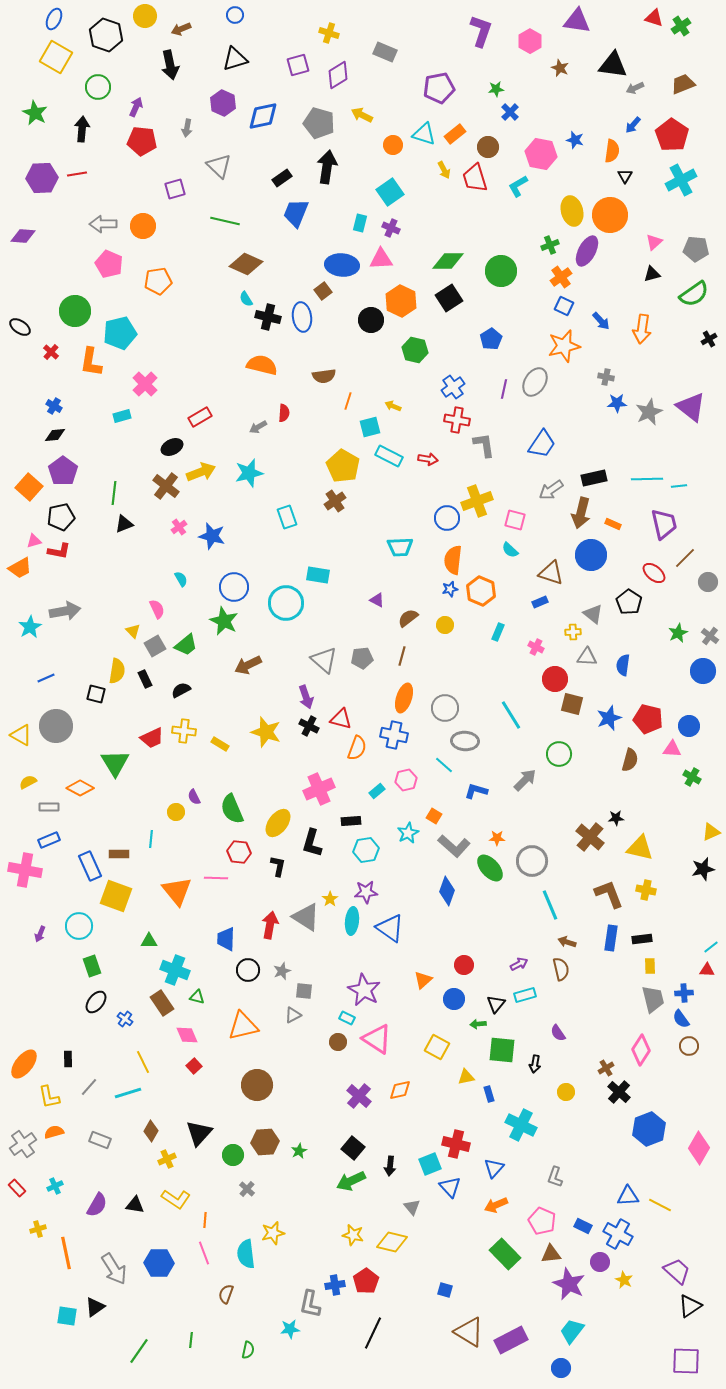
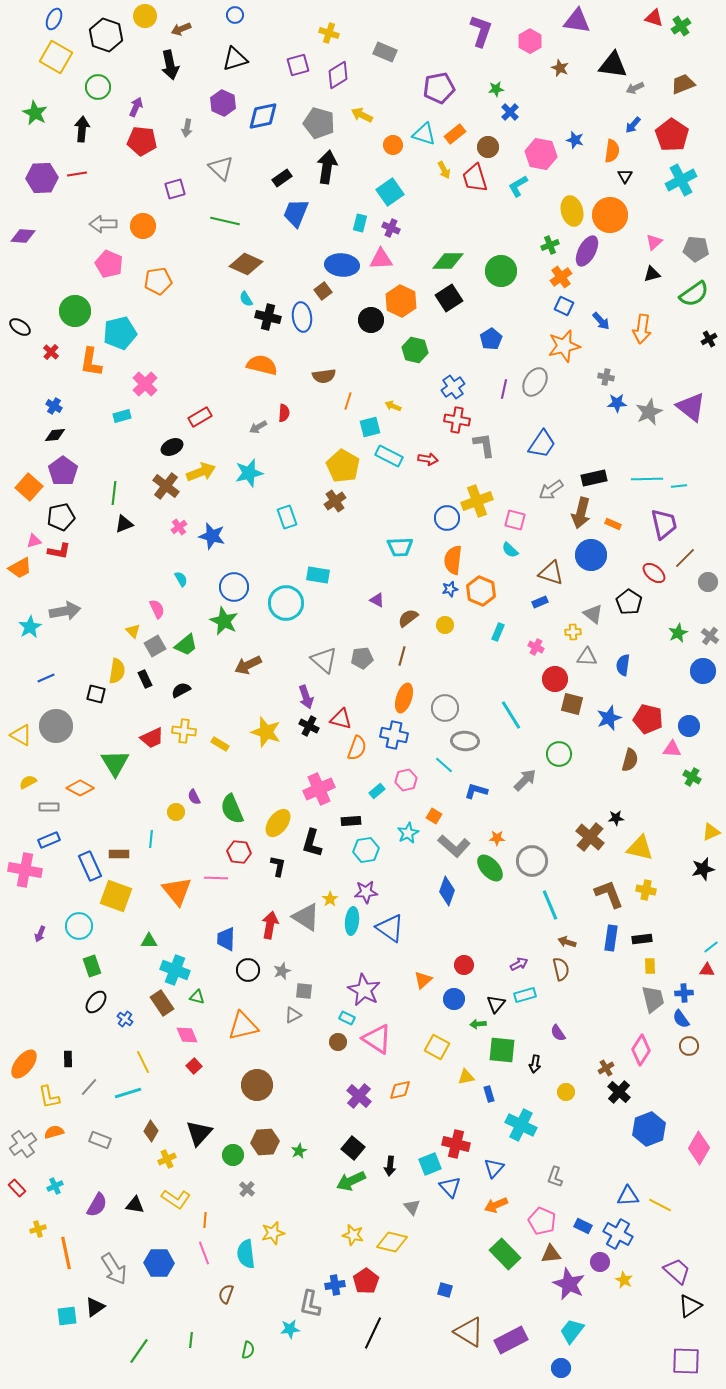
gray triangle at (219, 166): moved 2 px right, 2 px down
cyan square at (67, 1316): rotated 15 degrees counterclockwise
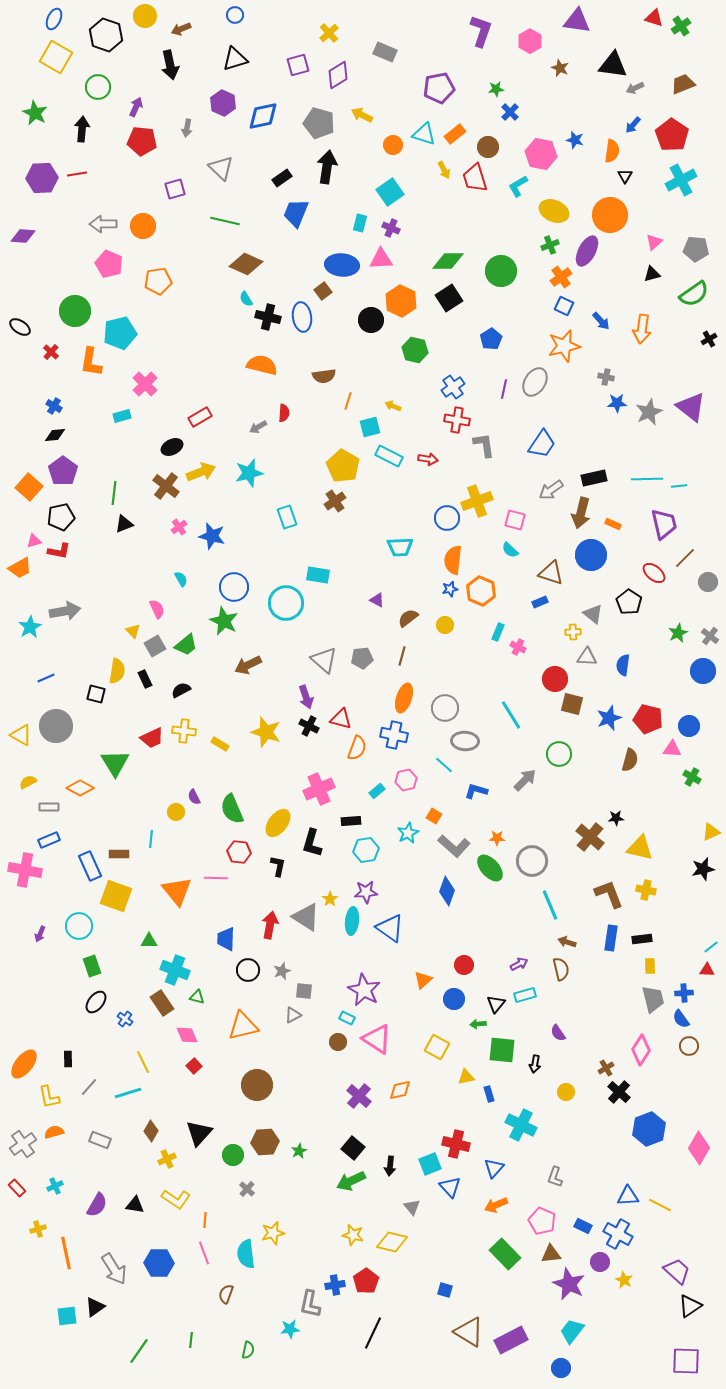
yellow cross at (329, 33): rotated 30 degrees clockwise
yellow ellipse at (572, 211): moved 18 px left; rotated 52 degrees counterclockwise
pink cross at (536, 647): moved 18 px left
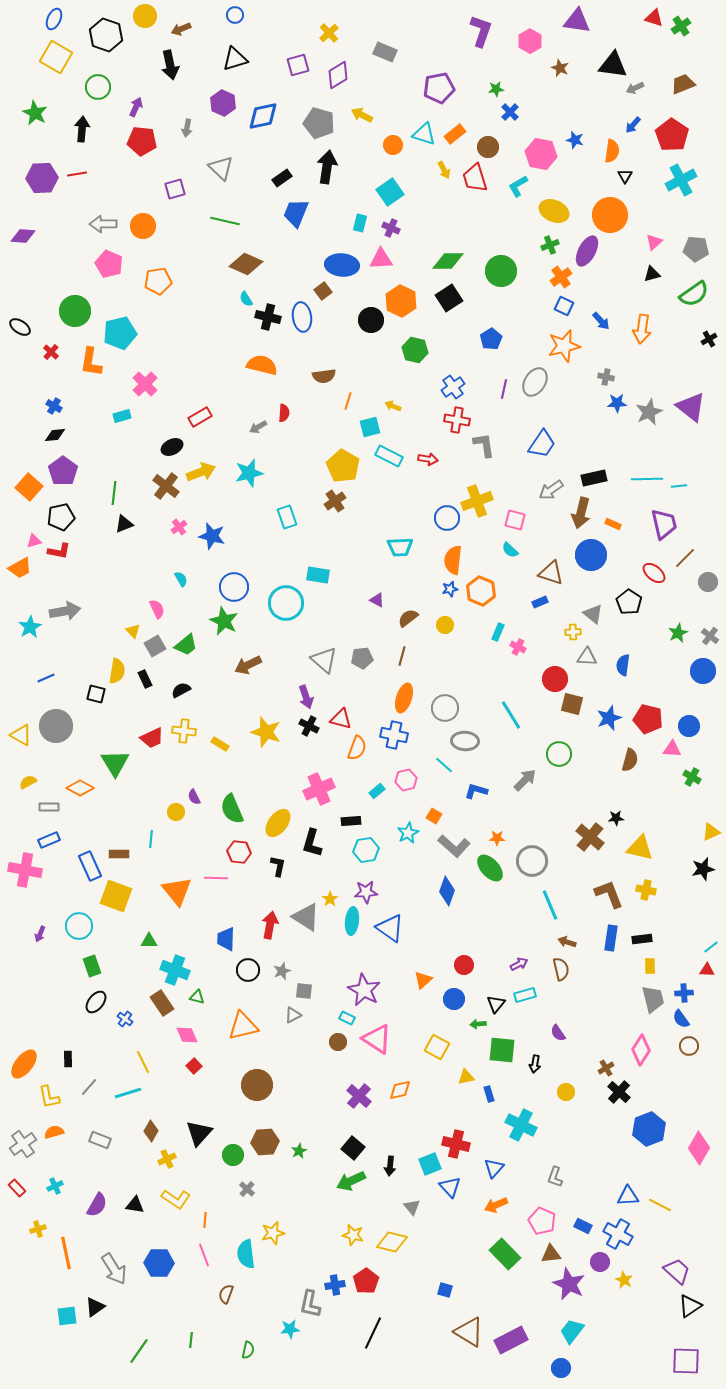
pink line at (204, 1253): moved 2 px down
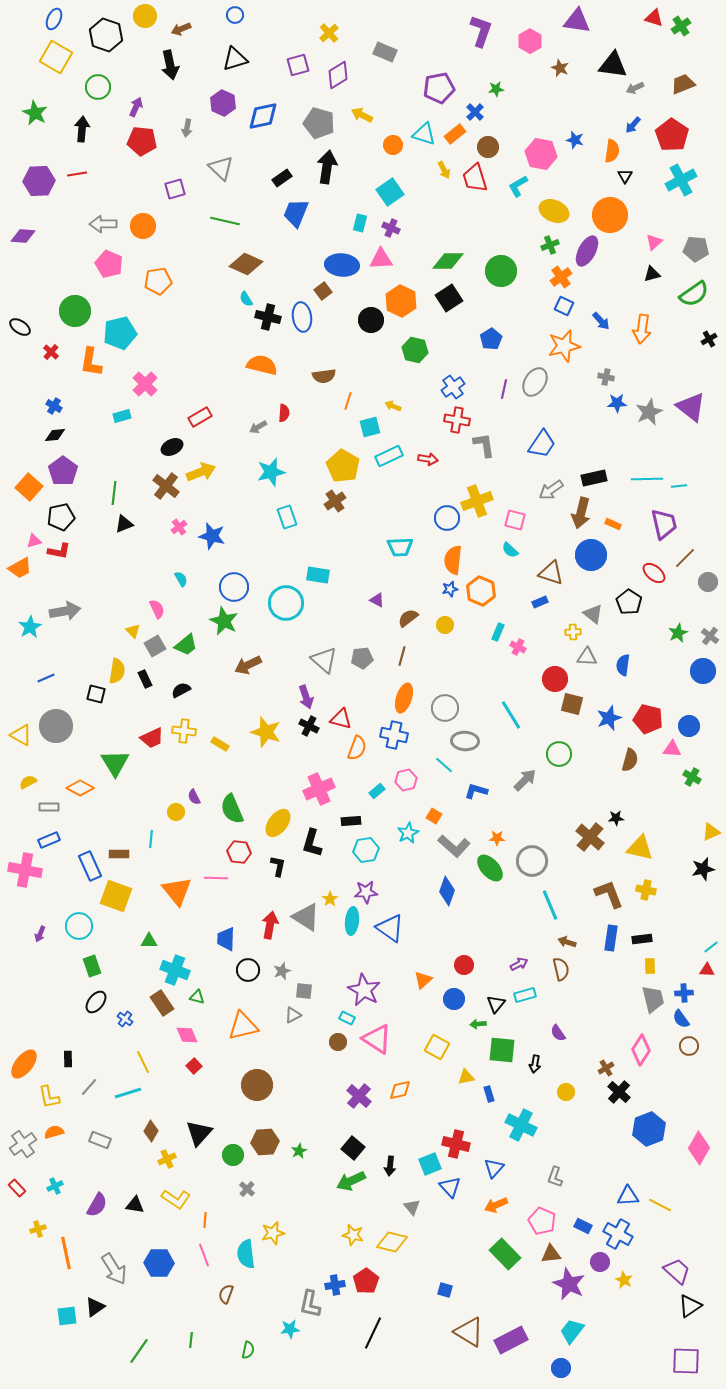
blue cross at (510, 112): moved 35 px left
purple hexagon at (42, 178): moved 3 px left, 3 px down
cyan rectangle at (389, 456): rotated 52 degrees counterclockwise
cyan star at (249, 473): moved 22 px right, 1 px up
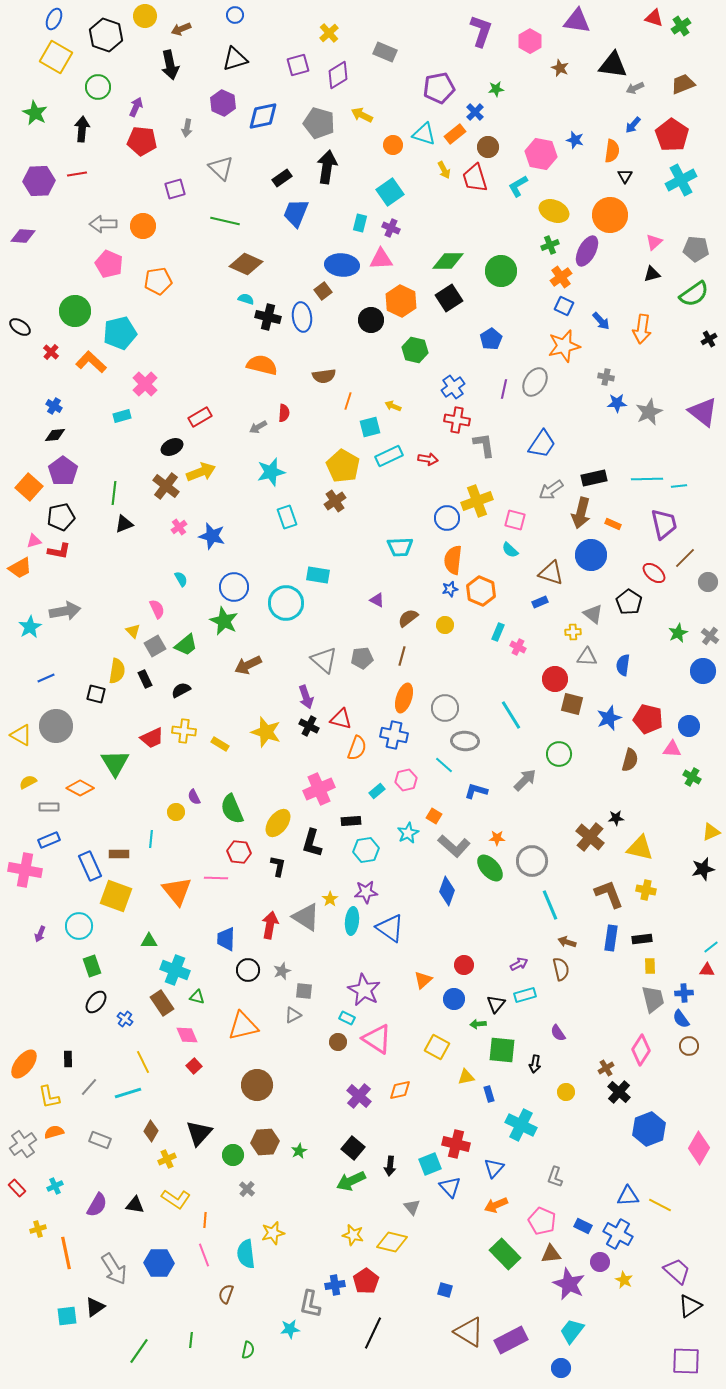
cyan semicircle at (246, 299): rotated 140 degrees clockwise
orange L-shape at (91, 362): rotated 124 degrees clockwise
purple triangle at (691, 407): moved 12 px right, 5 px down
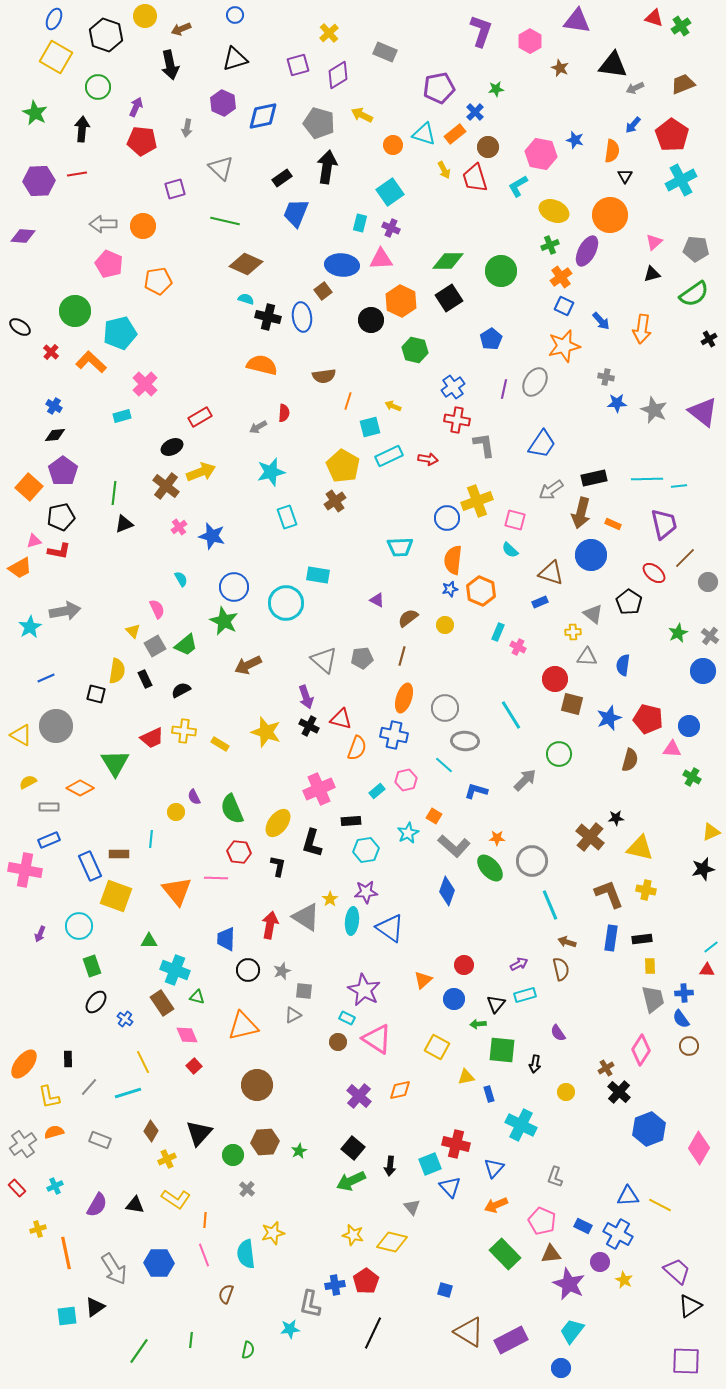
gray star at (649, 412): moved 5 px right, 2 px up; rotated 24 degrees counterclockwise
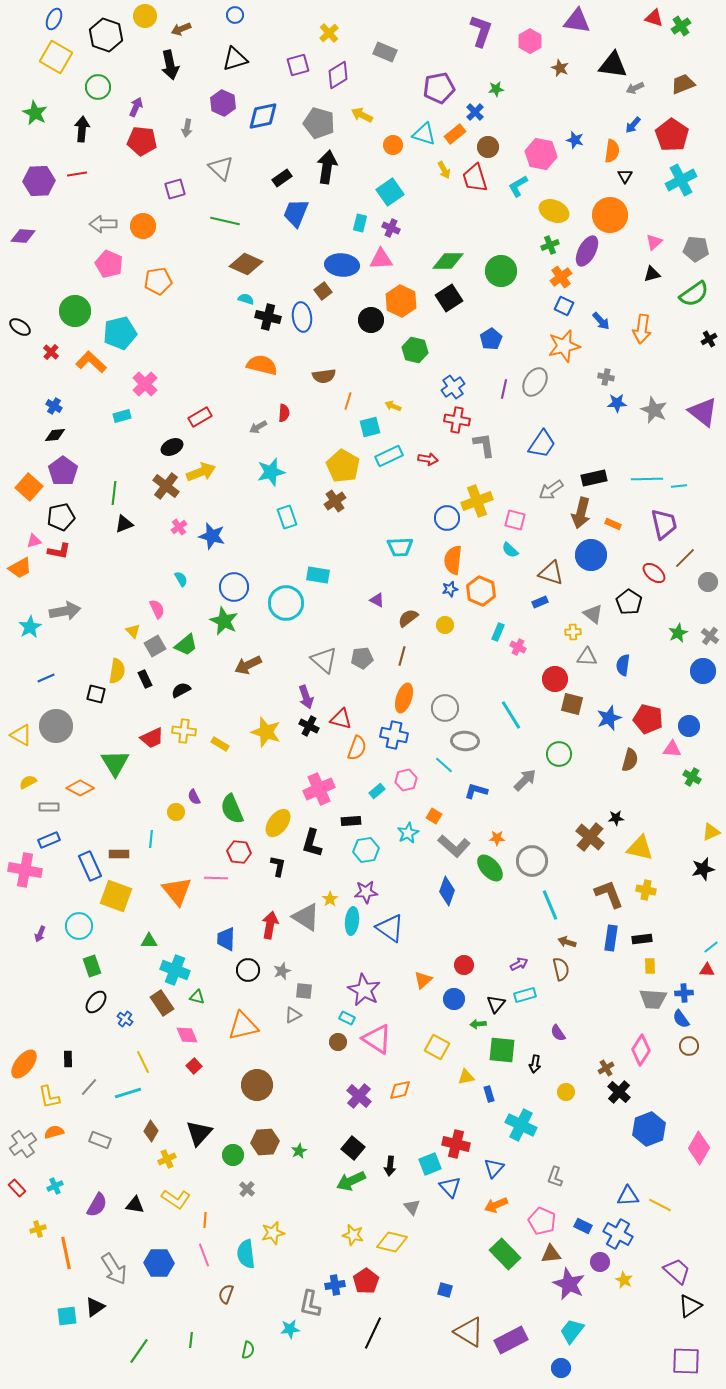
gray trapezoid at (653, 999): rotated 108 degrees clockwise
